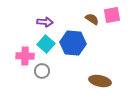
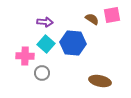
gray circle: moved 2 px down
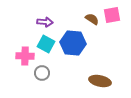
cyan square: rotated 12 degrees counterclockwise
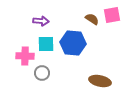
purple arrow: moved 4 px left, 1 px up
cyan square: rotated 30 degrees counterclockwise
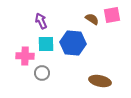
purple arrow: rotated 119 degrees counterclockwise
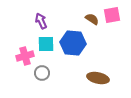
pink cross: rotated 18 degrees counterclockwise
brown ellipse: moved 2 px left, 3 px up
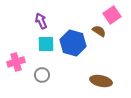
pink square: rotated 24 degrees counterclockwise
brown semicircle: moved 7 px right, 12 px down
blue hexagon: rotated 10 degrees clockwise
pink cross: moved 9 px left, 6 px down
gray circle: moved 2 px down
brown ellipse: moved 3 px right, 3 px down
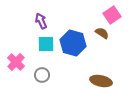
brown semicircle: moved 3 px right, 2 px down
pink cross: rotated 30 degrees counterclockwise
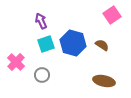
brown semicircle: moved 12 px down
cyan square: rotated 18 degrees counterclockwise
brown ellipse: moved 3 px right
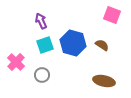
pink square: rotated 36 degrees counterclockwise
cyan square: moved 1 px left, 1 px down
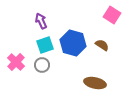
pink square: rotated 12 degrees clockwise
gray circle: moved 10 px up
brown ellipse: moved 9 px left, 2 px down
